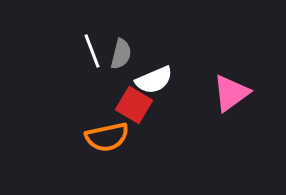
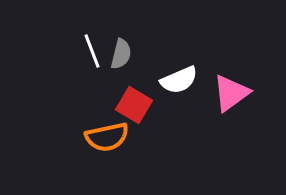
white semicircle: moved 25 px right
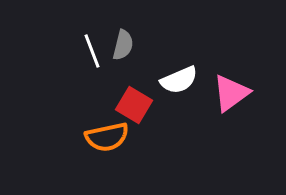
gray semicircle: moved 2 px right, 9 px up
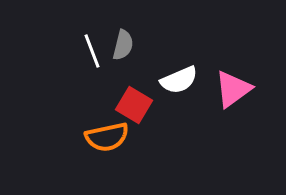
pink triangle: moved 2 px right, 4 px up
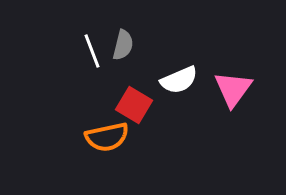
pink triangle: rotated 18 degrees counterclockwise
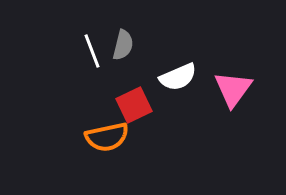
white semicircle: moved 1 px left, 3 px up
red square: rotated 33 degrees clockwise
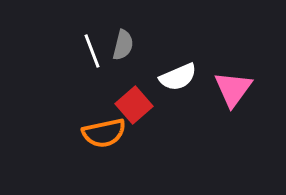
red square: rotated 15 degrees counterclockwise
orange semicircle: moved 3 px left, 4 px up
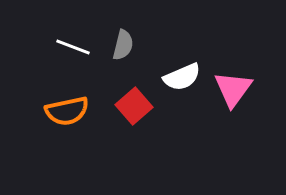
white line: moved 19 px left, 4 px up; rotated 48 degrees counterclockwise
white semicircle: moved 4 px right
red square: moved 1 px down
orange semicircle: moved 37 px left, 22 px up
